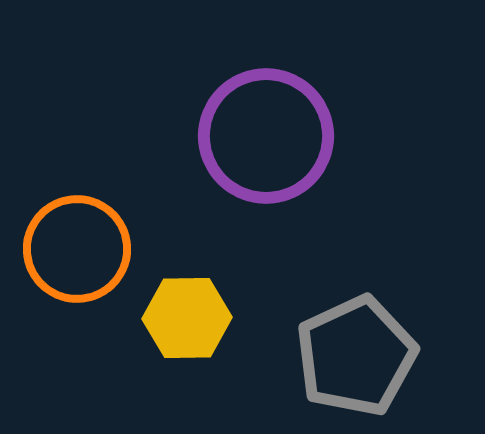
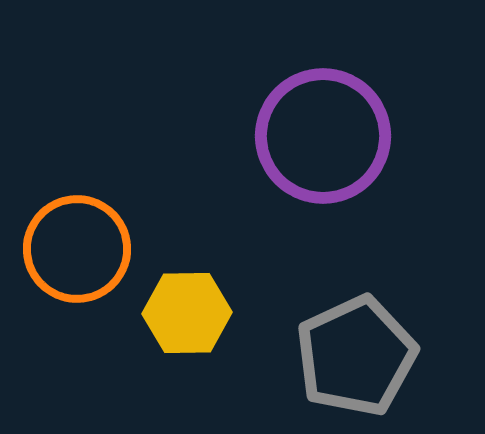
purple circle: moved 57 px right
yellow hexagon: moved 5 px up
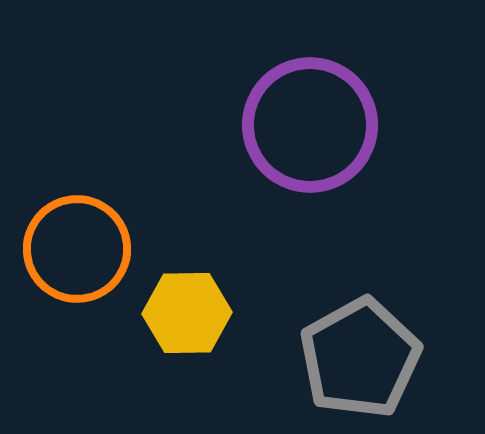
purple circle: moved 13 px left, 11 px up
gray pentagon: moved 4 px right, 2 px down; rotated 4 degrees counterclockwise
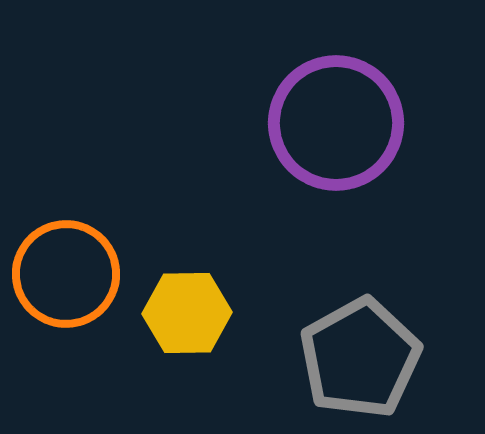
purple circle: moved 26 px right, 2 px up
orange circle: moved 11 px left, 25 px down
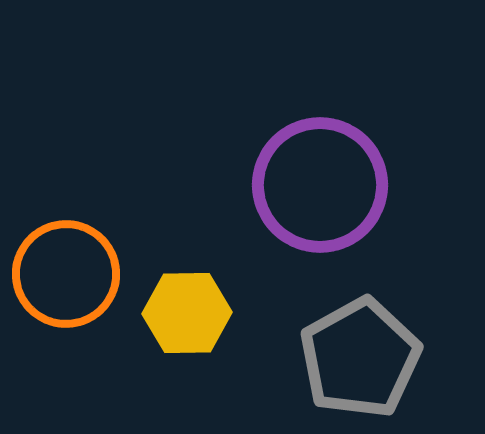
purple circle: moved 16 px left, 62 px down
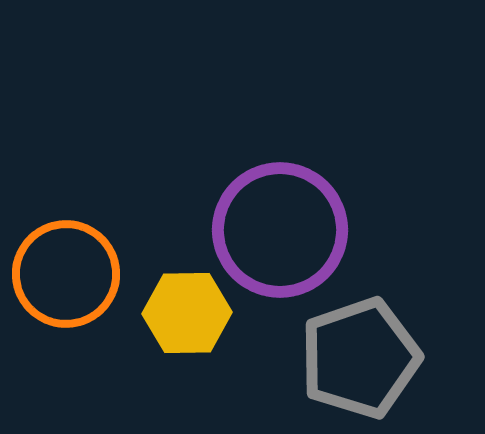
purple circle: moved 40 px left, 45 px down
gray pentagon: rotated 10 degrees clockwise
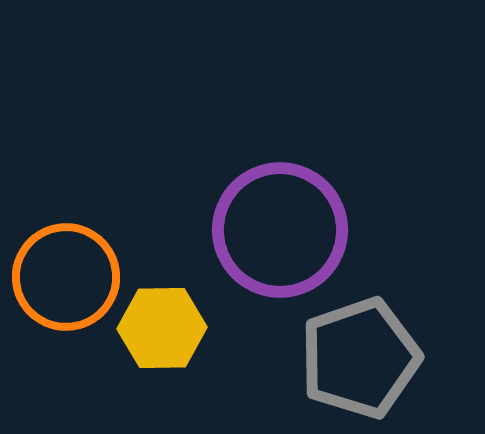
orange circle: moved 3 px down
yellow hexagon: moved 25 px left, 15 px down
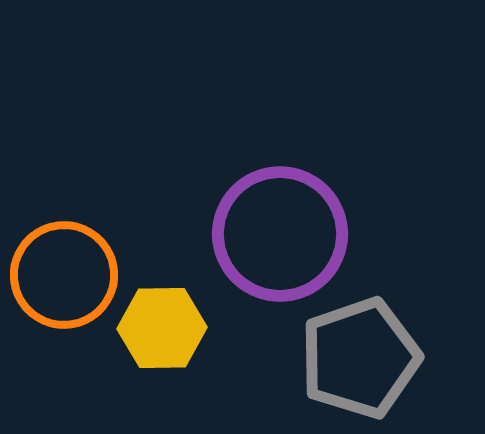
purple circle: moved 4 px down
orange circle: moved 2 px left, 2 px up
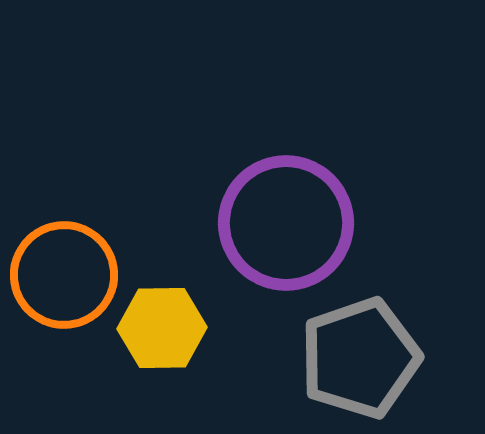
purple circle: moved 6 px right, 11 px up
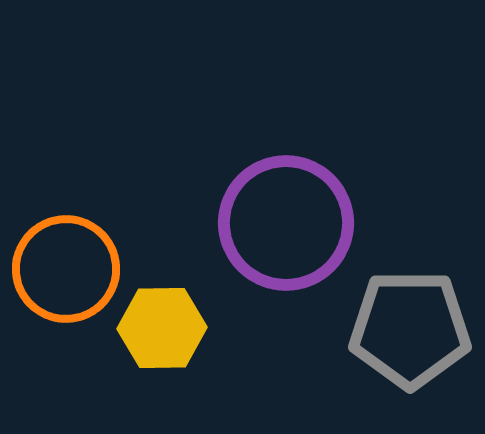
orange circle: moved 2 px right, 6 px up
gray pentagon: moved 50 px right, 29 px up; rotated 19 degrees clockwise
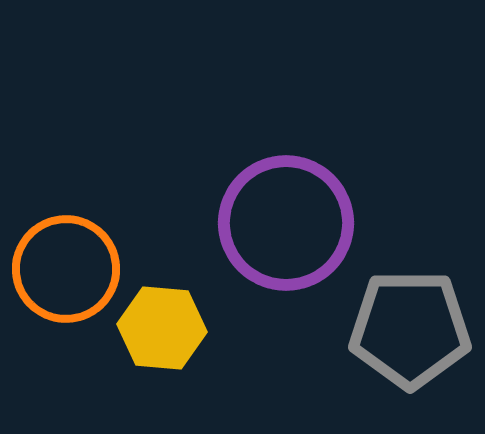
yellow hexagon: rotated 6 degrees clockwise
